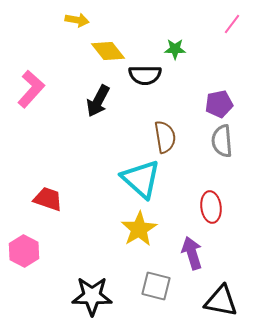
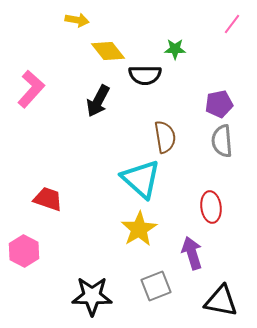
gray square: rotated 36 degrees counterclockwise
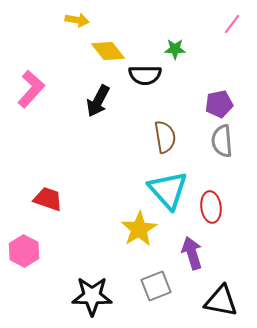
cyan triangle: moved 27 px right, 11 px down; rotated 6 degrees clockwise
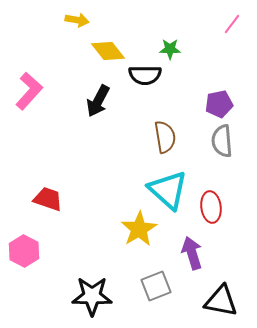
green star: moved 5 px left
pink L-shape: moved 2 px left, 2 px down
cyan triangle: rotated 6 degrees counterclockwise
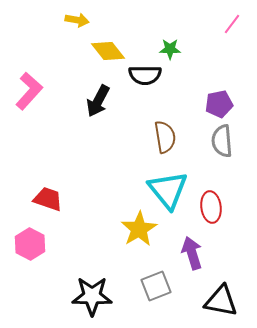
cyan triangle: rotated 9 degrees clockwise
pink hexagon: moved 6 px right, 7 px up
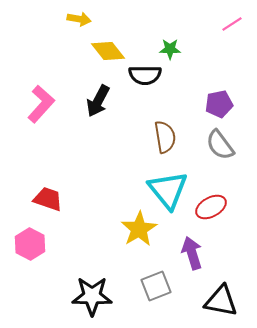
yellow arrow: moved 2 px right, 1 px up
pink line: rotated 20 degrees clockwise
pink L-shape: moved 12 px right, 13 px down
gray semicircle: moved 2 px left, 4 px down; rotated 32 degrees counterclockwise
red ellipse: rotated 68 degrees clockwise
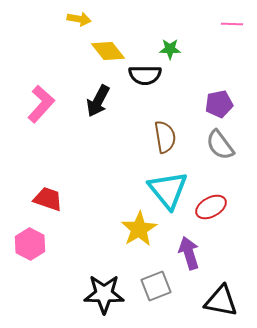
pink line: rotated 35 degrees clockwise
purple arrow: moved 3 px left
black star: moved 12 px right, 2 px up
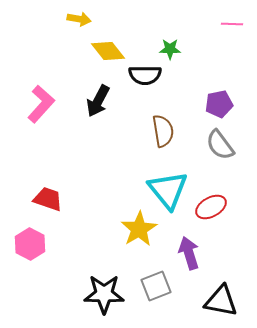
brown semicircle: moved 2 px left, 6 px up
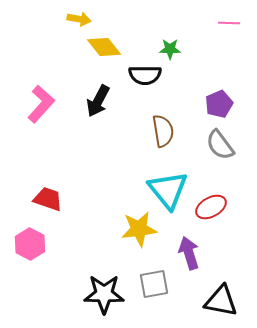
pink line: moved 3 px left, 1 px up
yellow diamond: moved 4 px left, 4 px up
purple pentagon: rotated 12 degrees counterclockwise
yellow star: rotated 24 degrees clockwise
gray square: moved 2 px left, 2 px up; rotated 12 degrees clockwise
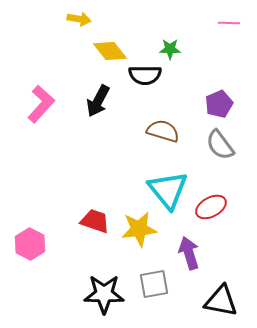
yellow diamond: moved 6 px right, 4 px down
brown semicircle: rotated 64 degrees counterclockwise
red trapezoid: moved 47 px right, 22 px down
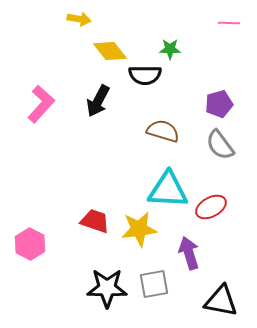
purple pentagon: rotated 8 degrees clockwise
cyan triangle: rotated 48 degrees counterclockwise
black star: moved 3 px right, 6 px up
